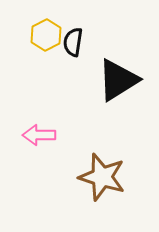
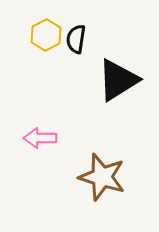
black semicircle: moved 3 px right, 3 px up
pink arrow: moved 1 px right, 3 px down
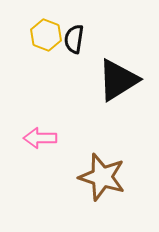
yellow hexagon: rotated 12 degrees counterclockwise
black semicircle: moved 2 px left
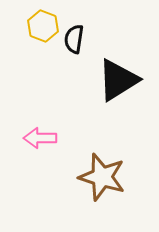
yellow hexagon: moved 3 px left, 9 px up
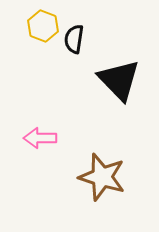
black triangle: moved 1 px right; rotated 42 degrees counterclockwise
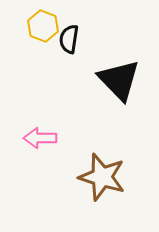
black semicircle: moved 5 px left
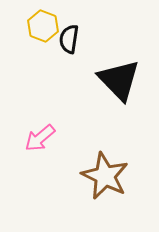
pink arrow: rotated 40 degrees counterclockwise
brown star: moved 3 px right, 1 px up; rotated 9 degrees clockwise
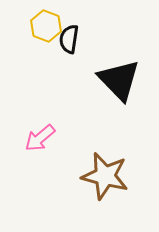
yellow hexagon: moved 3 px right
brown star: rotated 12 degrees counterclockwise
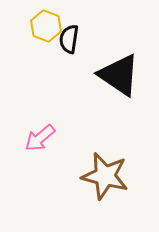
black triangle: moved 5 px up; rotated 12 degrees counterclockwise
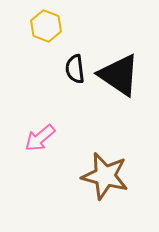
black semicircle: moved 6 px right, 30 px down; rotated 16 degrees counterclockwise
